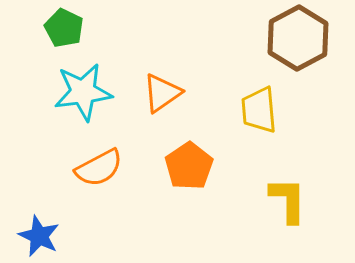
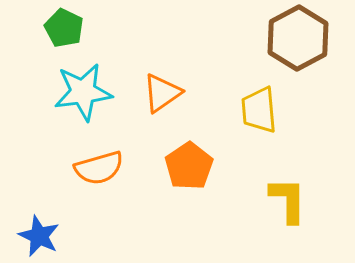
orange semicircle: rotated 12 degrees clockwise
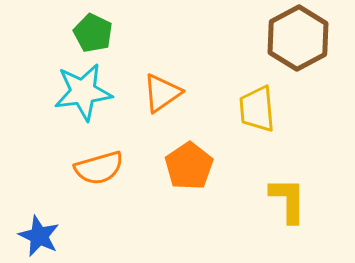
green pentagon: moved 29 px right, 5 px down
yellow trapezoid: moved 2 px left, 1 px up
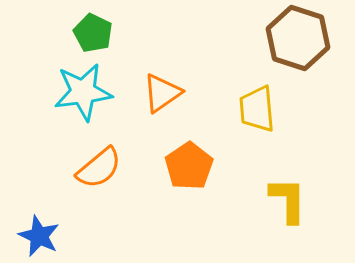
brown hexagon: rotated 14 degrees counterclockwise
orange semicircle: rotated 24 degrees counterclockwise
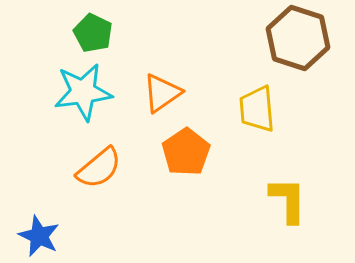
orange pentagon: moved 3 px left, 14 px up
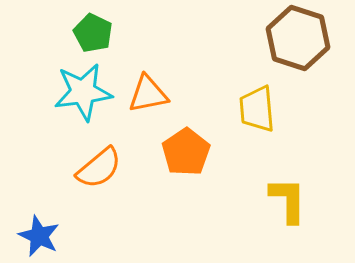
orange triangle: moved 14 px left, 1 px down; rotated 24 degrees clockwise
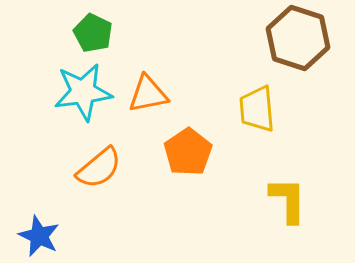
orange pentagon: moved 2 px right
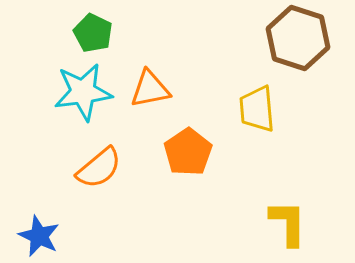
orange triangle: moved 2 px right, 5 px up
yellow L-shape: moved 23 px down
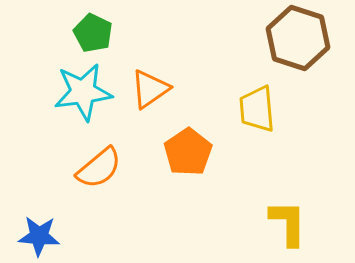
orange triangle: rotated 24 degrees counterclockwise
blue star: rotated 21 degrees counterclockwise
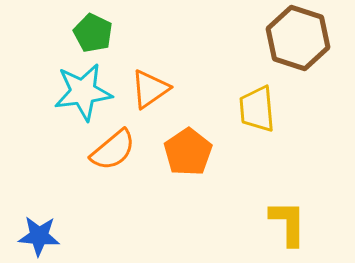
orange semicircle: moved 14 px right, 18 px up
